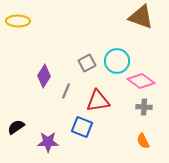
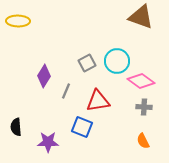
black semicircle: rotated 60 degrees counterclockwise
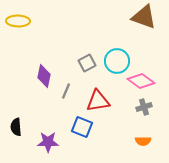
brown triangle: moved 3 px right
purple diamond: rotated 20 degrees counterclockwise
gray cross: rotated 21 degrees counterclockwise
orange semicircle: rotated 63 degrees counterclockwise
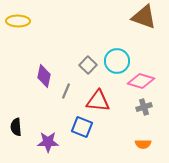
gray square: moved 1 px right, 2 px down; rotated 18 degrees counterclockwise
pink diamond: rotated 20 degrees counterclockwise
red triangle: rotated 15 degrees clockwise
orange semicircle: moved 3 px down
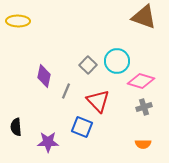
red triangle: rotated 40 degrees clockwise
